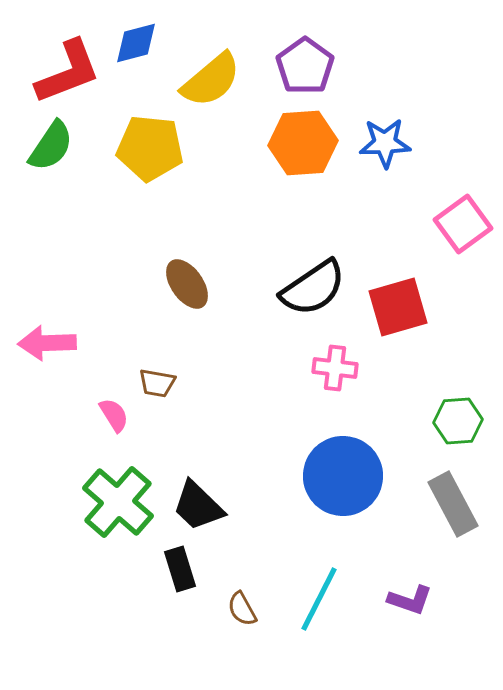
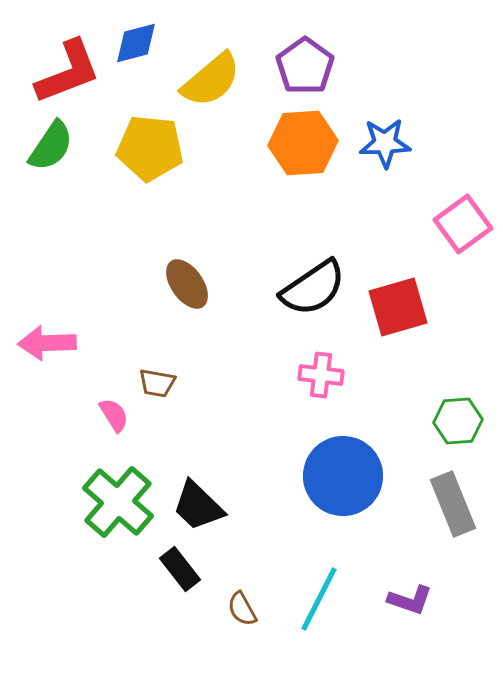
pink cross: moved 14 px left, 7 px down
gray rectangle: rotated 6 degrees clockwise
black rectangle: rotated 21 degrees counterclockwise
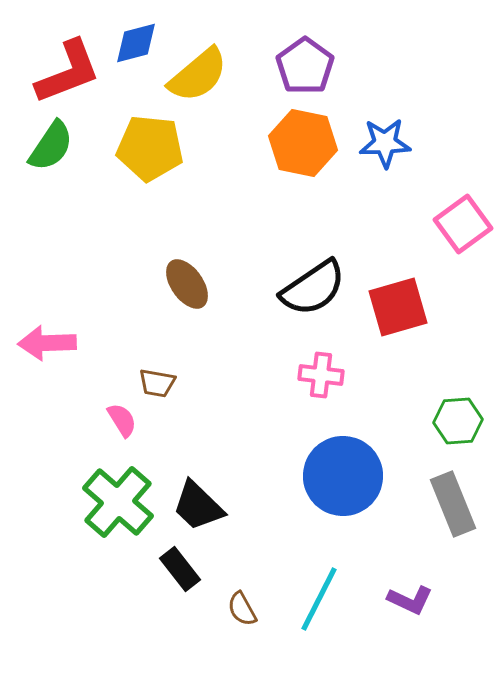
yellow semicircle: moved 13 px left, 5 px up
orange hexagon: rotated 16 degrees clockwise
pink semicircle: moved 8 px right, 5 px down
purple L-shape: rotated 6 degrees clockwise
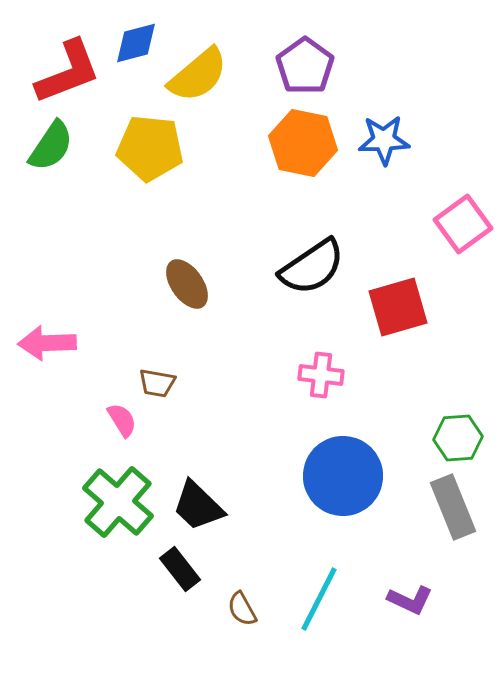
blue star: moved 1 px left, 3 px up
black semicircle: moved 1 px left, 21 px up
green hexagon: moved 17 px down
gray rectangle: moved 3 px down
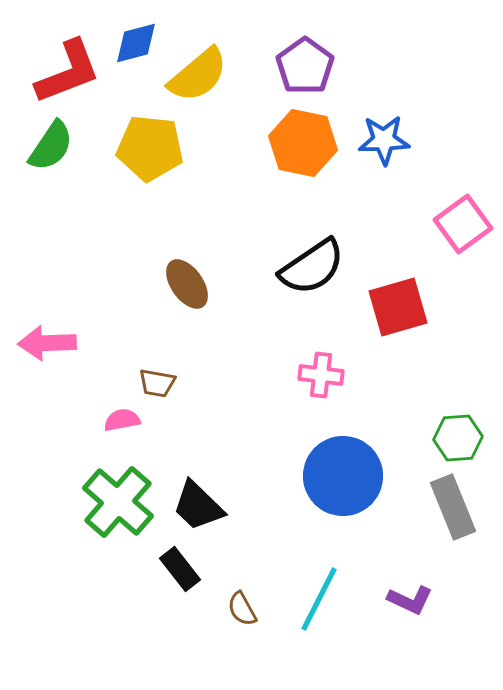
pink semicircle: rotated 69 degrees counterclockwise
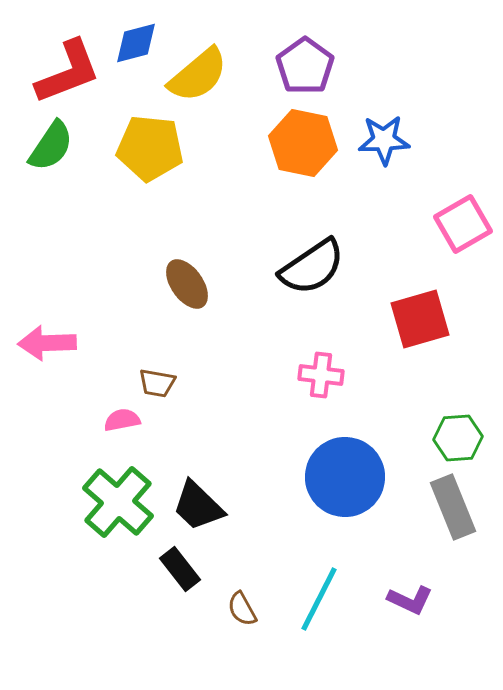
pink square: rotated 6 degrees clockwise
red square: moved 22 px right, 12 px down
blue circle: moved 2 px right, 1 px down
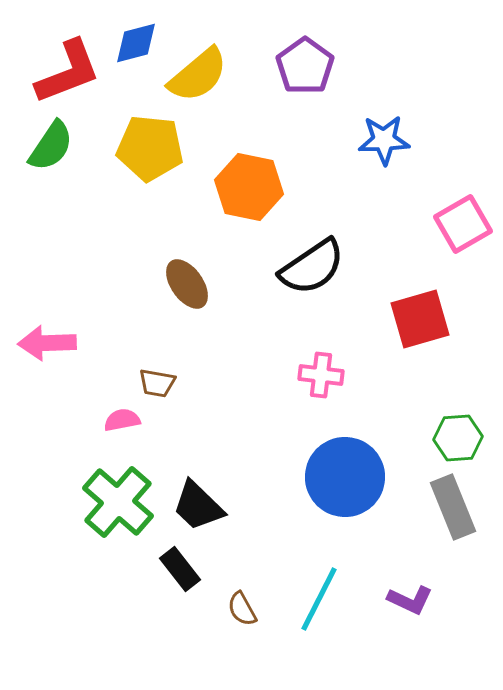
orange hexagon: moved 54 px left, 44 px down
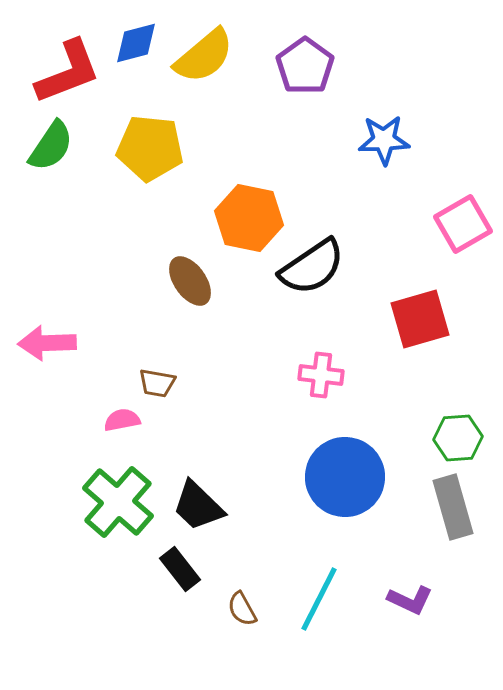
yellow semicircle: moved 6 px right, 19 px up
orange hexagon: moved 31 px down
brown ellipse: moved 3 px right, 3 px up
gray rectangle: rotated 6 degrees clockwise
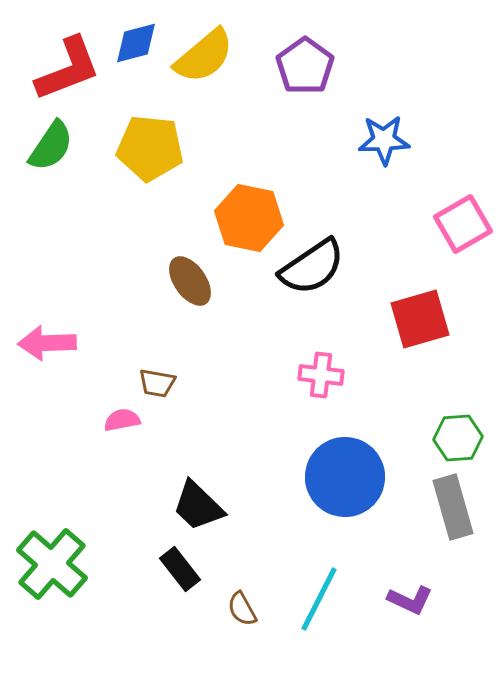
red L-shape: moved 3 px up
green cross: moved 66 px left, 62 px down
